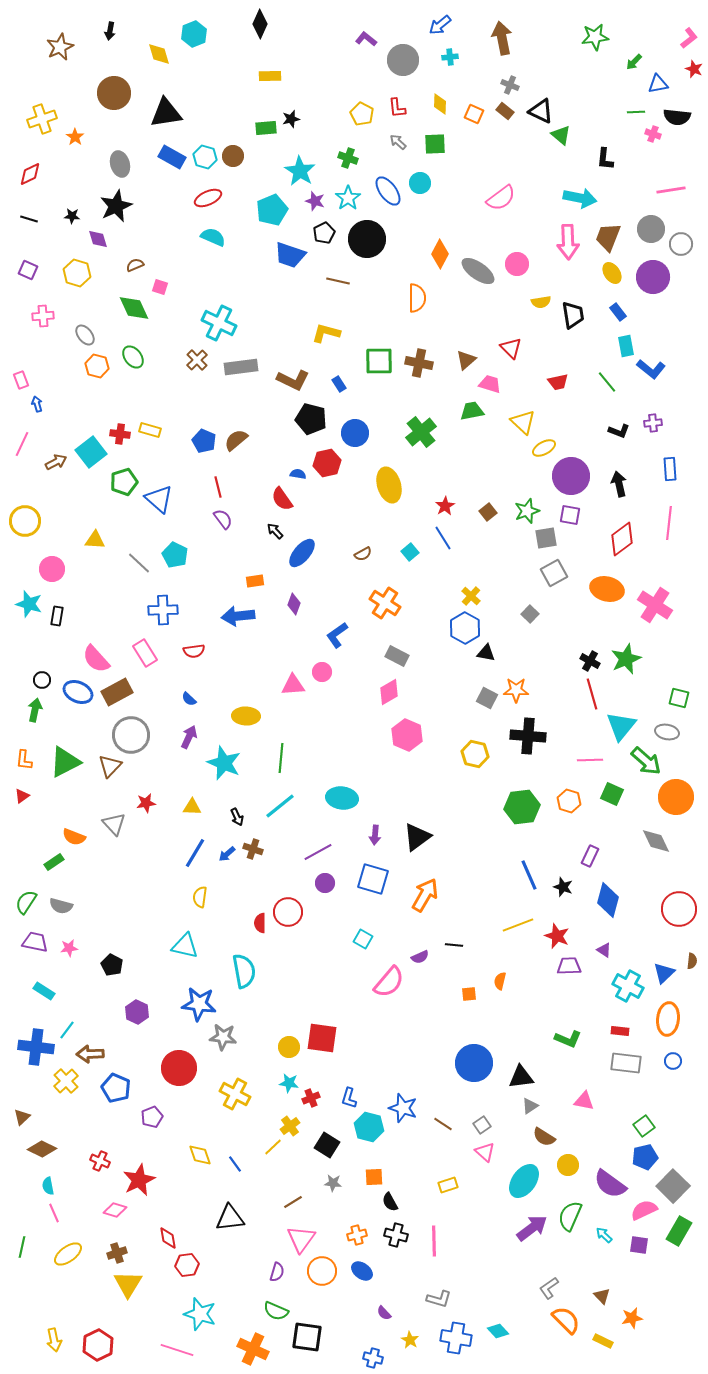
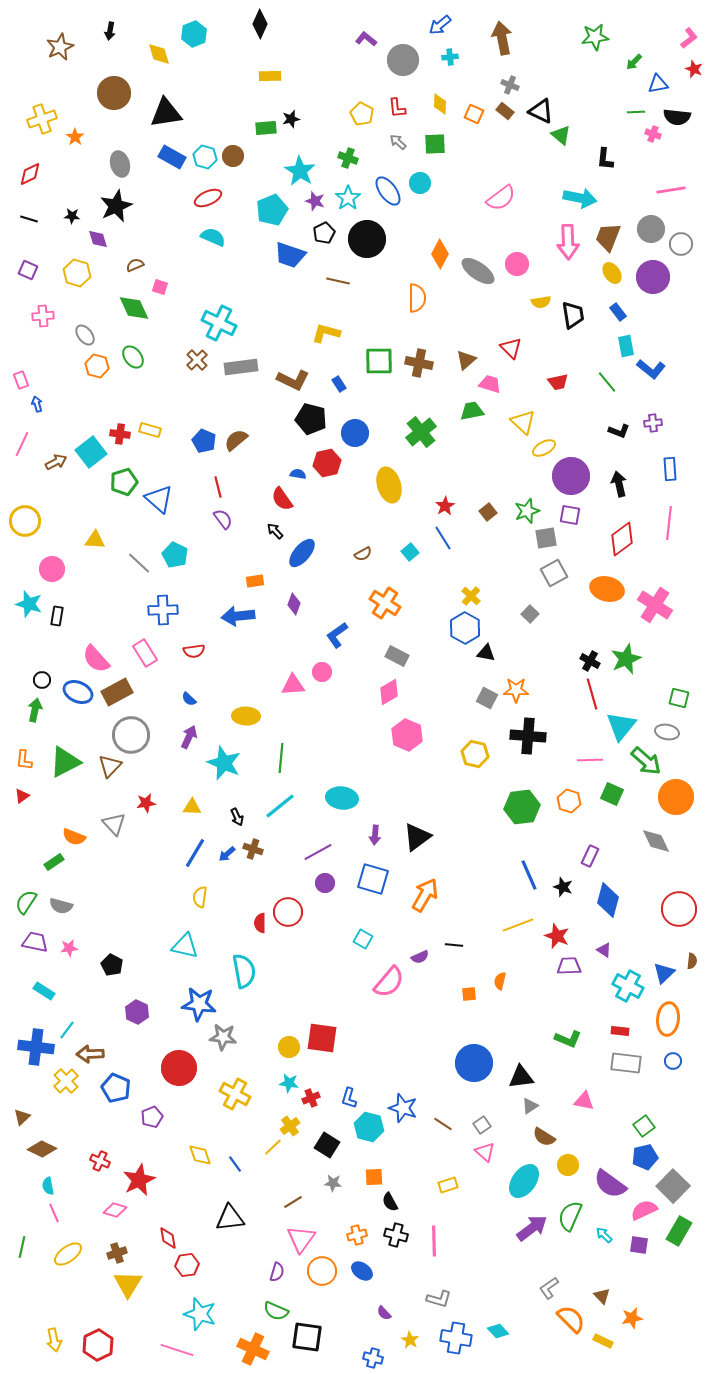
orange semicircle at (566, 1320): moved 5 px right, 1 px up
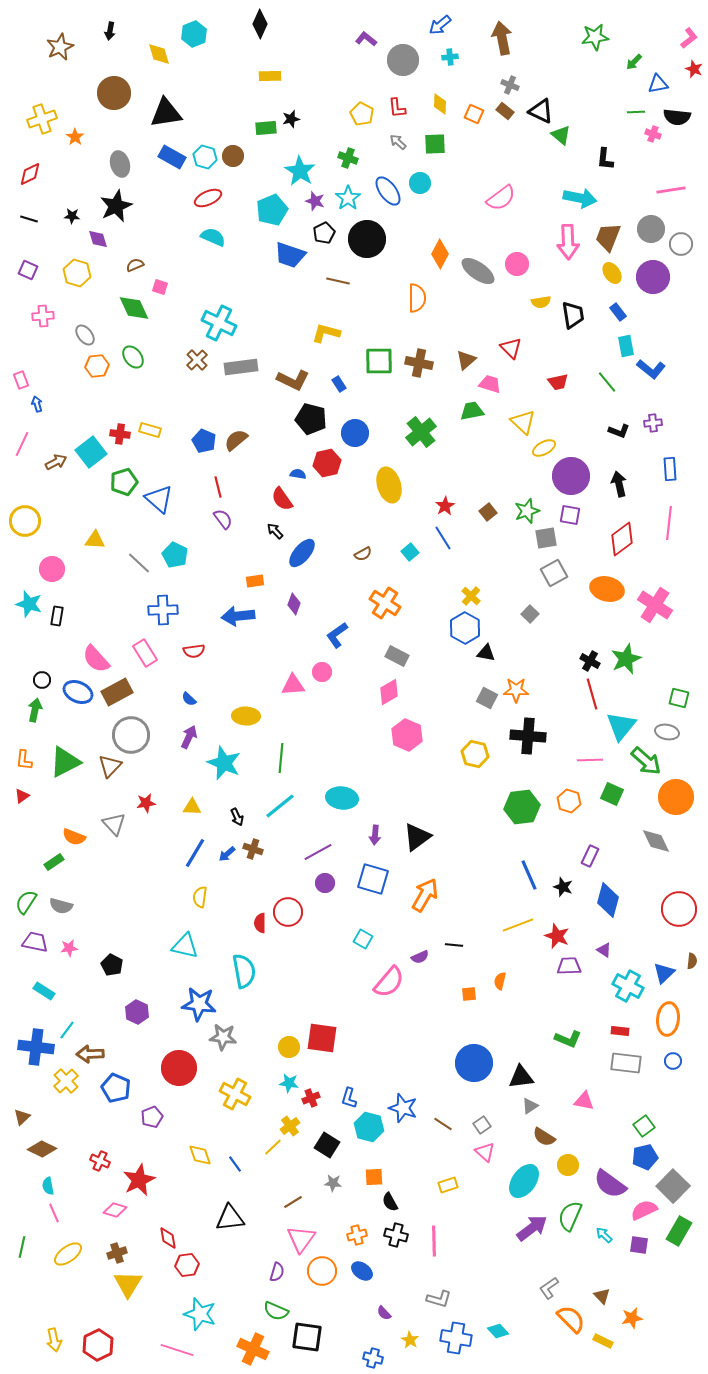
orange hexagon at (97, 366): rotated 20 degrees counterclockwise
